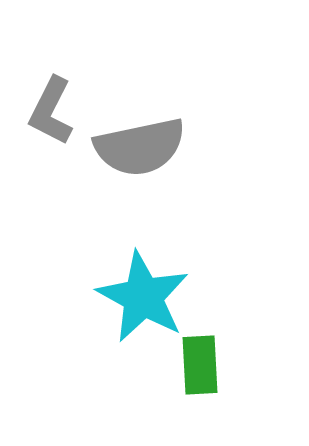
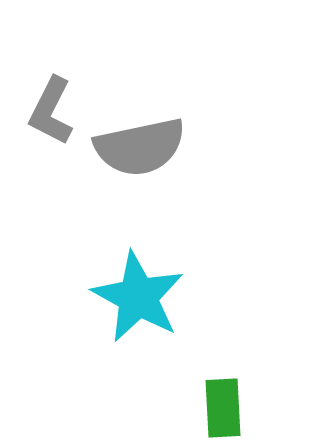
cyan star: moved 5 px left
green rectangle: moved 23 px right, 43 px down
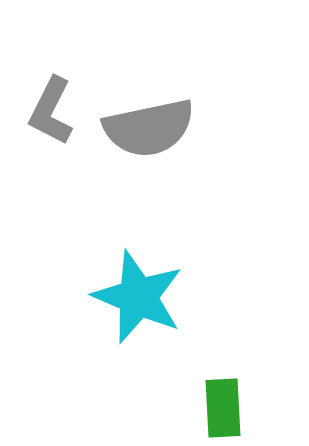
gray semicircle: moved 9 px right, 19 px up
cyan star: rotated 6 degrees counterclockwise
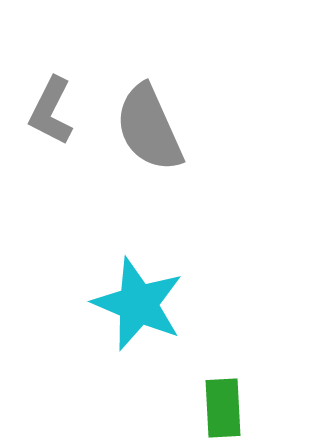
gray semicircle: rotated 78 degrees clockwise
cyan star: moved 7 px down
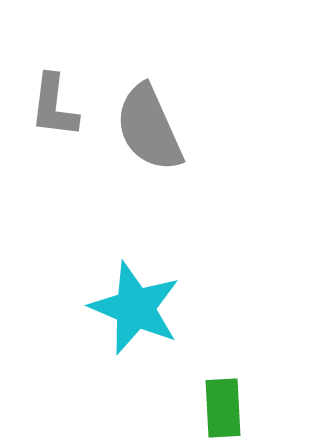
gray L-shape: moved 3 px right, 5 px up; rotated 20 degrees counterclockwise
cyan star: moved 3 px left, 4 px down
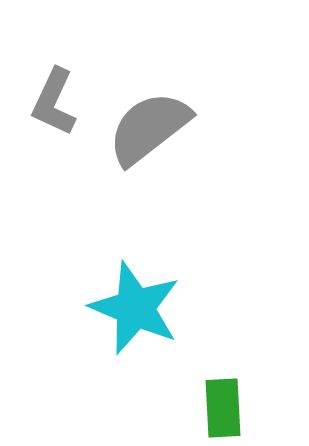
gray L-shape: moved 4 px up; rotated 18 degrees clockwise
gray semicircle: rotated 76 degrees clockwise
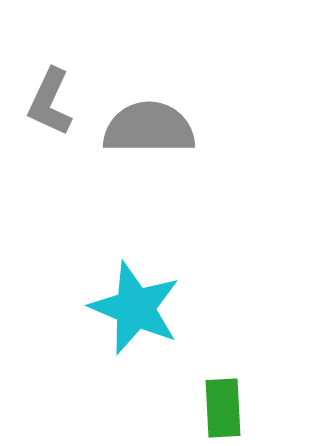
gray L-shape: moved 4 px left
gray semicircle: rotated 38 degrees clockwise
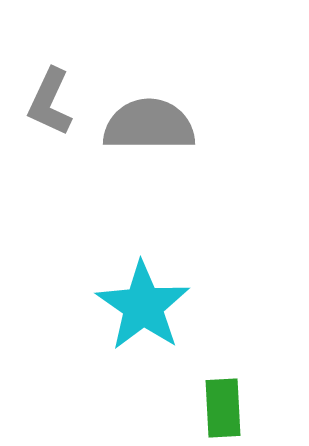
gray semicircle: moved 3 px up
cyan star: moved 8 px right, 2 px up; rotated 12 degrees clockwise
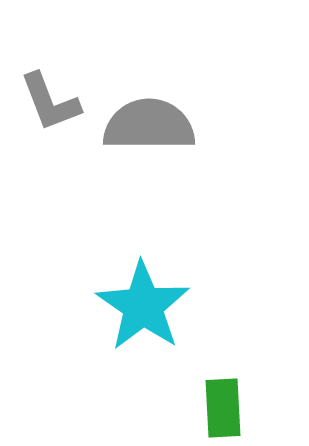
gray L-shape: rotated 46 degrees counterclockwise
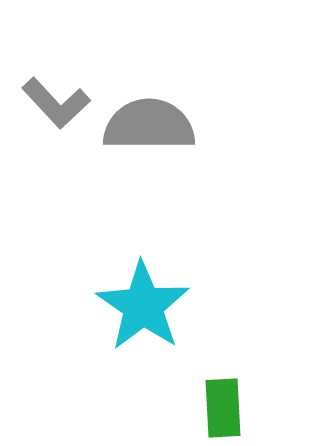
gray L-shape: moved 6 px right, 1 px down; rotated 22 degrees counterclockwise
